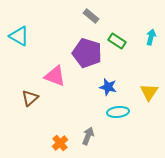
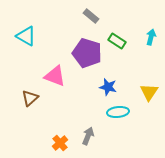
cyan triangle: moved 7 px right
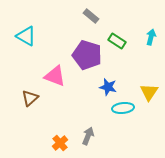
purple pentagon: moved 2 px down
cyan ellipse: moved 5 px right, 4 px up
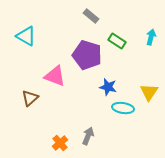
cyan ellipse: rotated 15 degrees clockwise
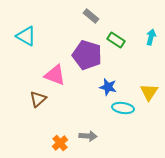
green rectangle: moved 1 px left, 1 px up
pink triangle: moved 1 px up
brown triangle: moved 8 px right, 1 px down
gray arrow: rotated 72 degrees clockwise
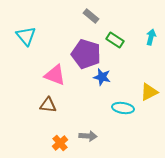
cyan triangle: rotated 20 degrees clockwise
green rectangle: moved 1 px left
purple pentagon: moved 1 px left, 1 px up
blue star: moved 6 px left, 10 px up
yellow triangle: rotated 30 degrees clockwise
brown triangle: moved 10 px right, 6 px down; rotated 48 degrees clockwise
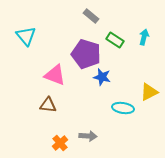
cyan arrow: moved 7 px left
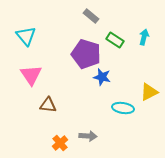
pink triangle: moved 24 px left; rotated 35 degrees clockwise
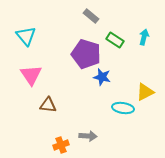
yellow triangle: moved 4 px left
orange cross: moved 1 px right, 2 px down; rotated 21 degrees clockwise
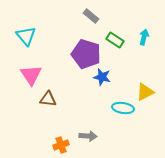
brown triangle: moved 6 px up
